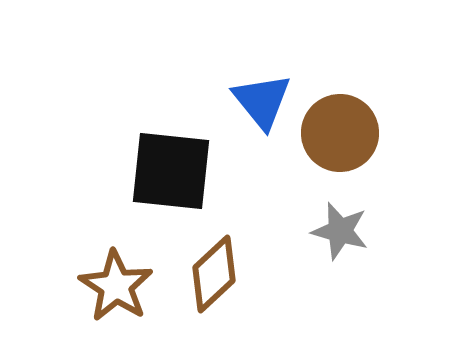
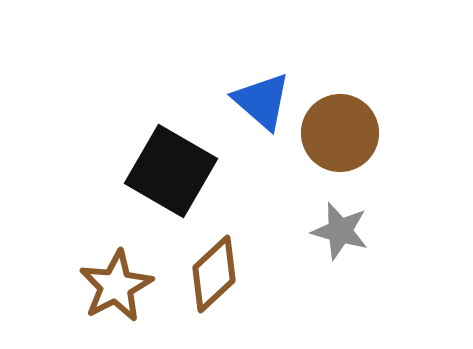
blue triangle: rotated 10 degrees counterclockwise
black square: rotated 24 degrees clockwise
brown star: rotated 12 degrees clockwise
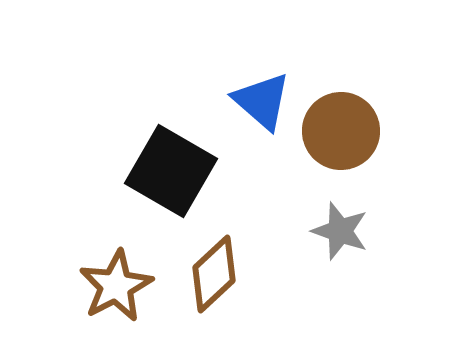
brown circle: moved 1 px right, 2 px up
gray star: rotated 4 degrees clockwise
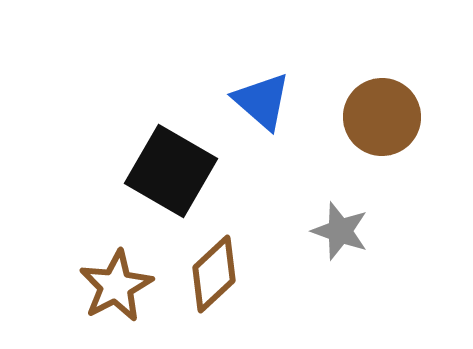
brown circle: moved 41 px right, 14 px up
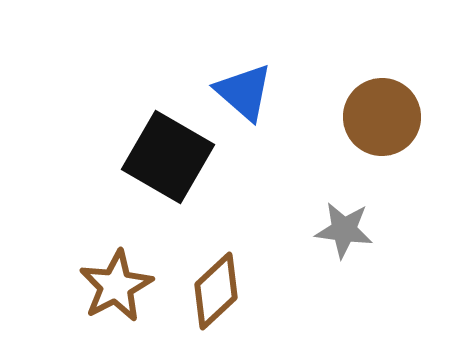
blue triangle: moved 18 px left, 9 px up
black square: moved 3 px left, 14 px up
gray star: moved 4 px right, 1 px up; rotated 12 degrees counterclockwise
brown diamond: moved 2 px right, 17 px down
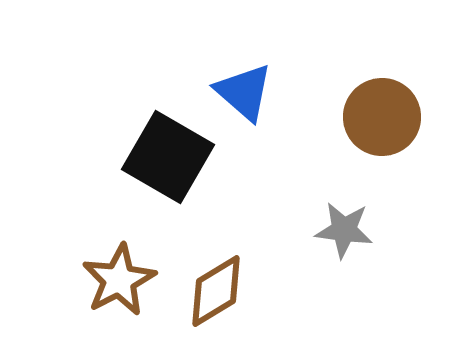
brown star: moved 3 px right, 6 px up
brown diamond: rotated 12 degrees clockwise
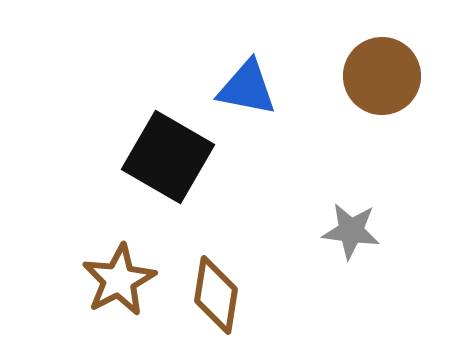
blue triangle: moved 3 px right, 4 px up; rotated 30 degrees counterclockwise
brown circle: moved 41 px up
gray star: moved 7 px right, 1 px down
brown diamond: moved 4 px down; rotated 50 degrees counterclockwise
